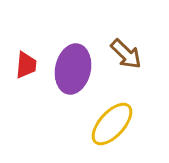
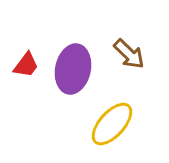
brown arrow: moved 3 px right
red trapezoid: rotated 32 degrees clockwise
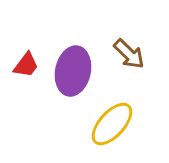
purple ellipse: moved 2 px down
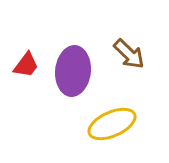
purple ellipse: rotated 6 degrees counterclockwise
yellow ellipse: rotated 24 degrees clockwise
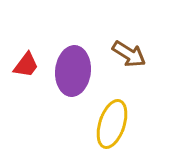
brown arrow: rotated 12 degrees counterclockwise
yellow ellipse: rotated 48 degrees counterclockwise
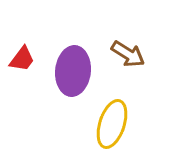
brown arrow: moved 1 px left
red trapezoid: moved 4 px left, 6 px up
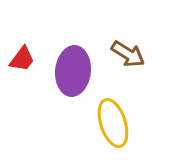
yellow ellipse: moved 1 px right, 1 px up; rotated 36 degrees counterclockwise
